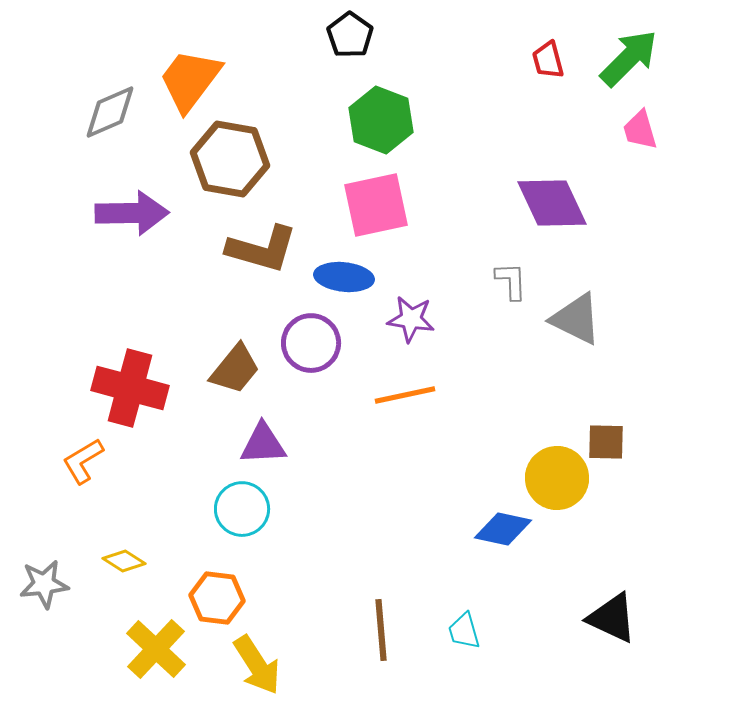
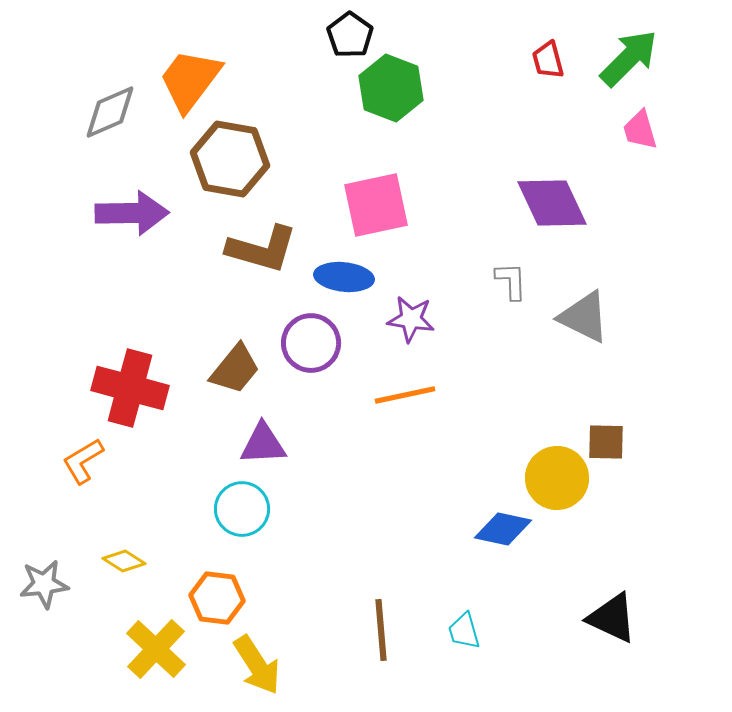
green hexagon: moved 10 px right, 32 px up
gray triangle: moved 8 px right, 2 px up
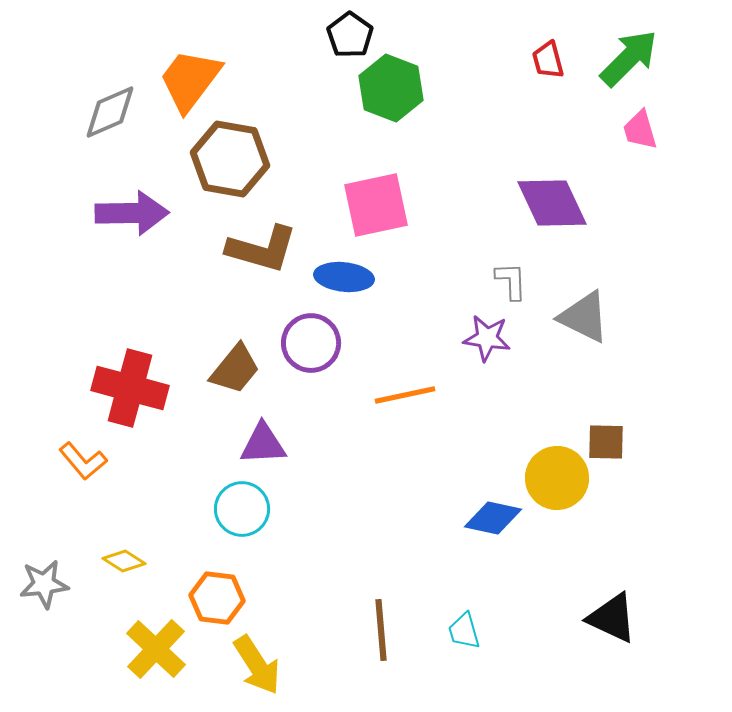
purple star: moved 76 px right, 19 px down
orange L-shape: rotated 99 degrees counterclockwise
blue diamond: moved 10 px left, 11 px up
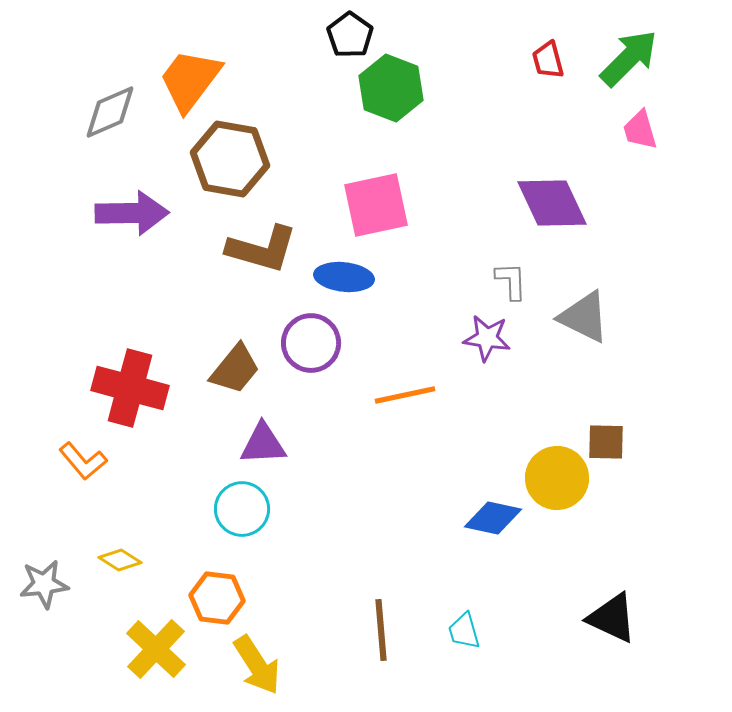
yellow diamond: moved 4 px left, 1 px up
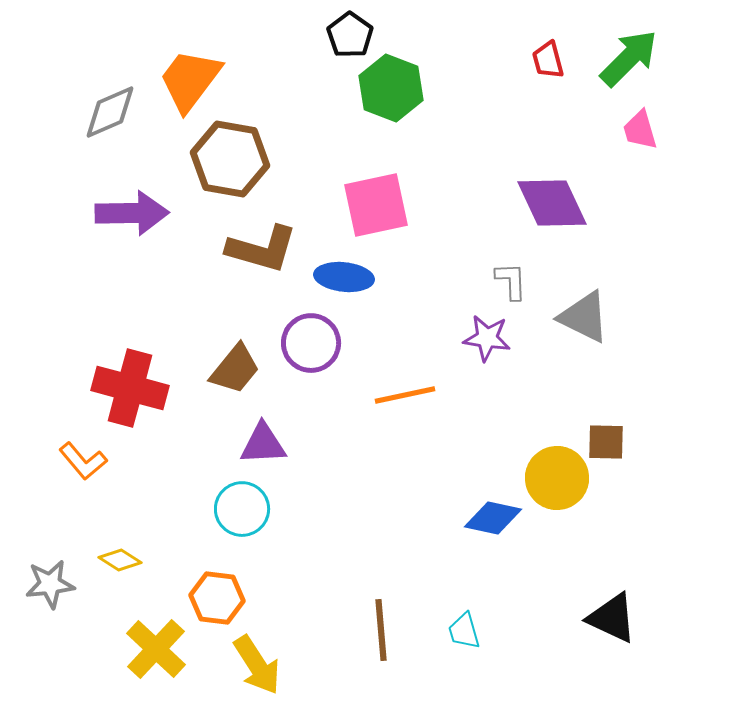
gray star: moved 6 px right
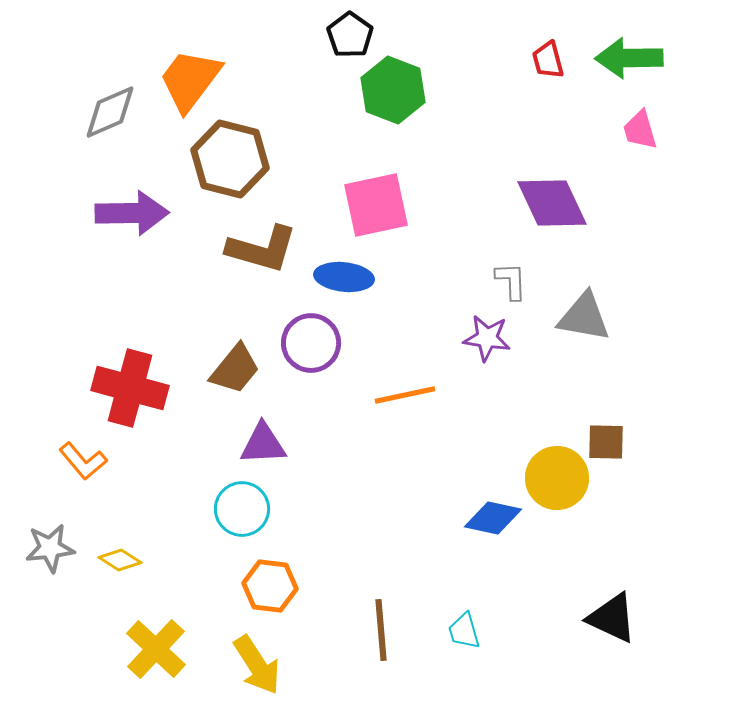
green arrow: rotated 136 degrees counterclockwise
green hexagon: moved 2 px right, 2 px down
brown hexagon: rotated 4 degrees clockwise
gray triangle: rotated 16 degrees counterclockwise
gray star: moved 36 px up
orange hexagon: moved 53 px right, 12 px up
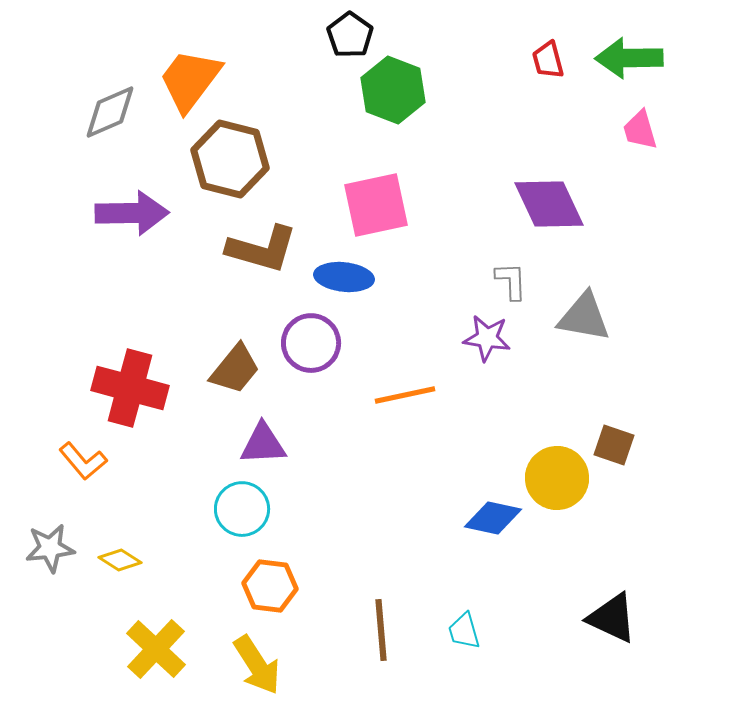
purple diamond: moved 3 px left, 1 px down
brown square: moved 8 px right, 3 px down; rotated 18 degrees clockwise
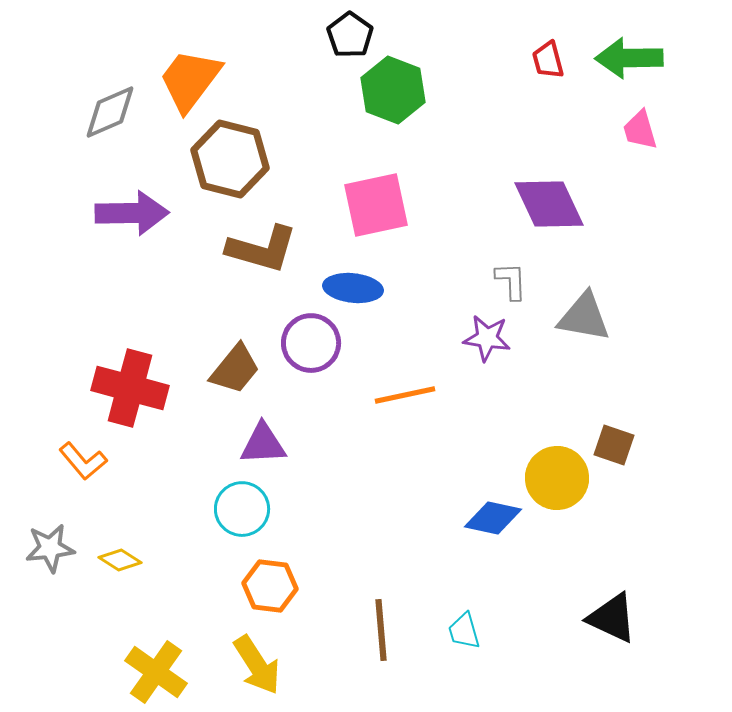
blue ellipse: moved 9 px right, 11 px down
yellow cross: moved 23 px down; rotated 8 degrees counterclockwise
